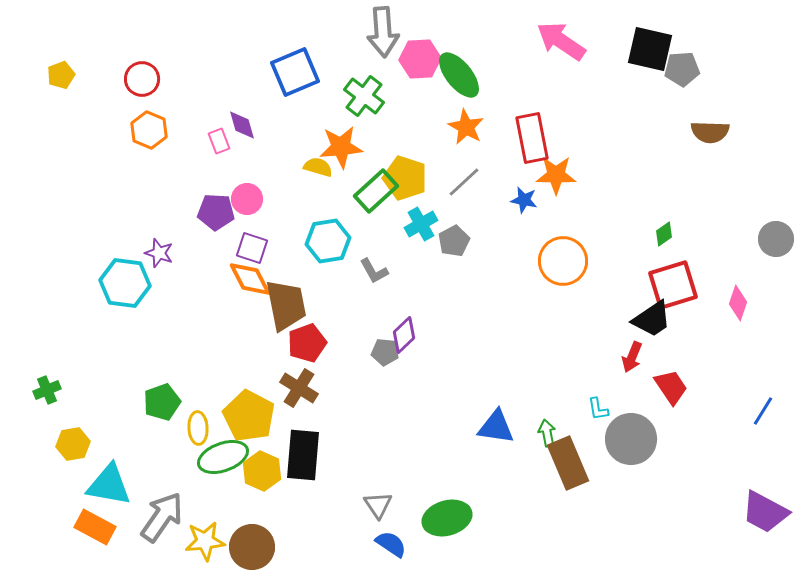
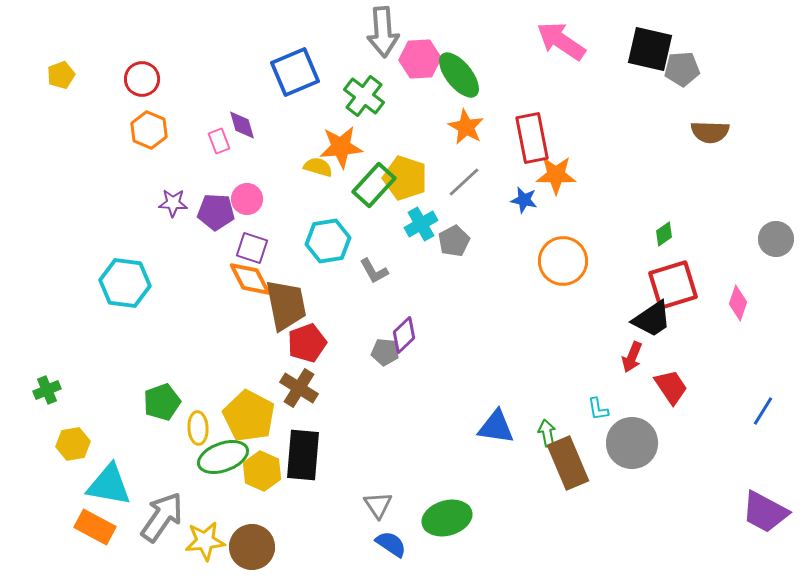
green rectangle at (376, 191): moved 2 px left, 6 px up; rotated 6 degrees counterclockwise
purple star at (159, 253): moved 14 px right, 50 px up; rotated 16 degrees counterclockwise
gray circle at (631, 439): moved 1 px right, 4 px down
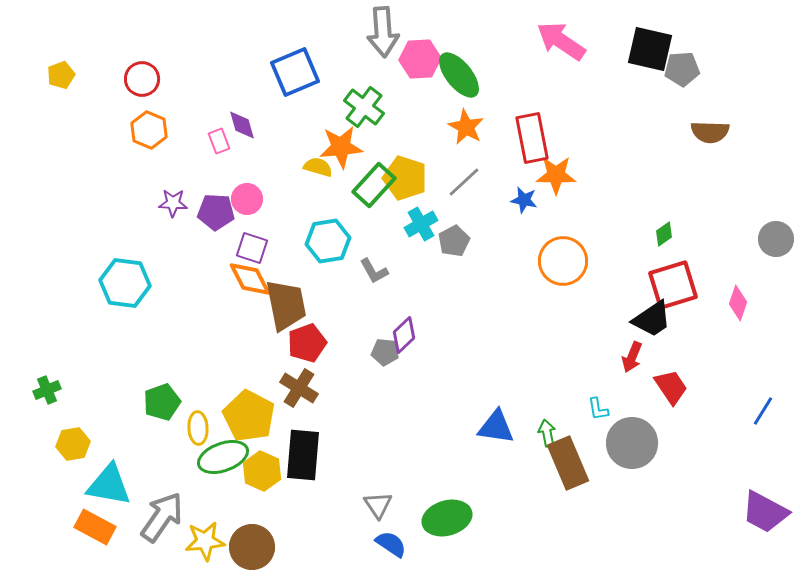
green cross at (364, 96): moved 11 px down
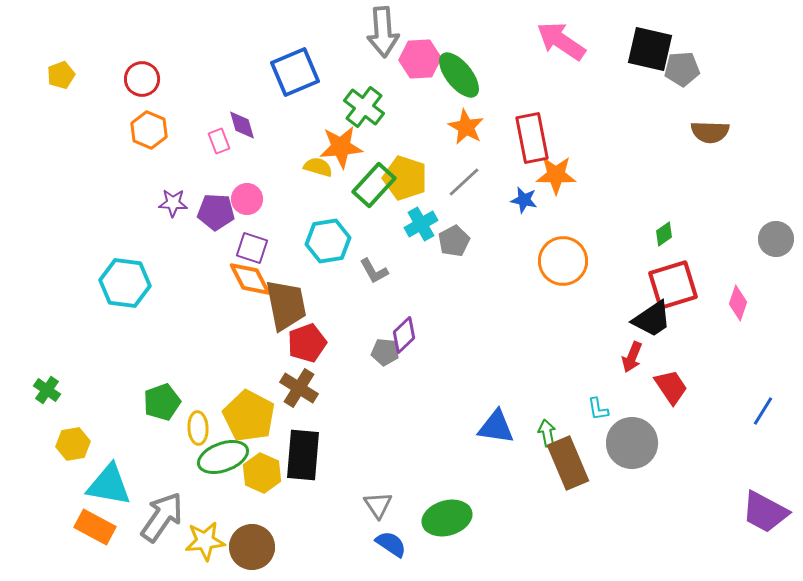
green cross at (47, 390): rotated 32 degrees counterclockwise
yellow hexagon at (262, 471): moved 2 px down
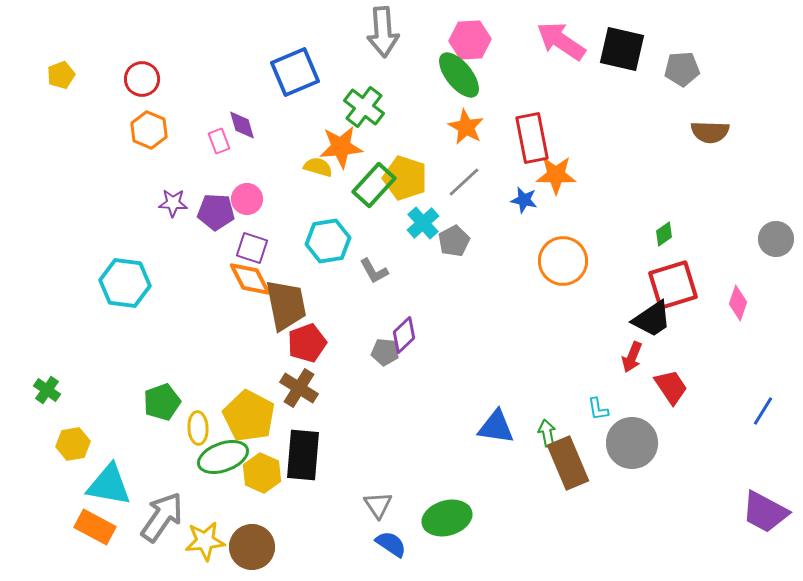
black square at (650, 49): moved 28 px left
pink hexagon at (420, 59): moved 50 px right, 19 px up
cyan cross at (421, 224): moved 2 px right, 1 px up; rotated 12 degrees counterclockwise
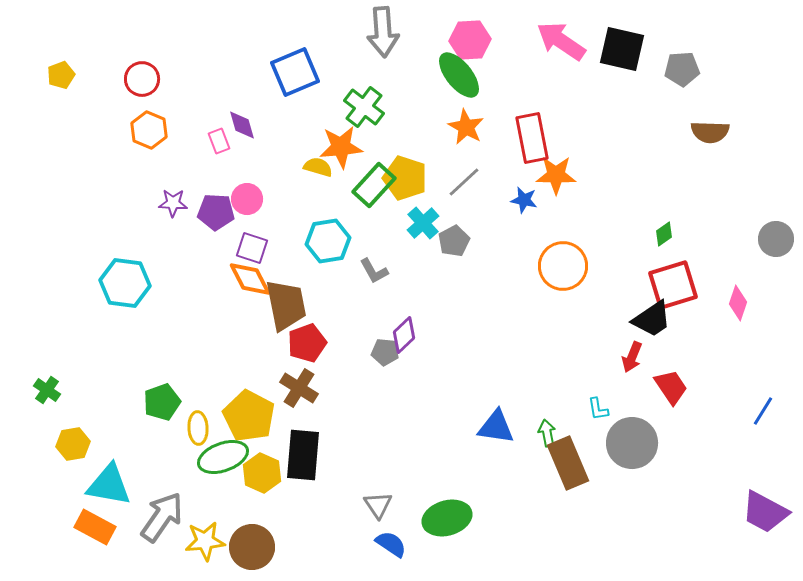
orange circle at (563, 261): moved 5 px down
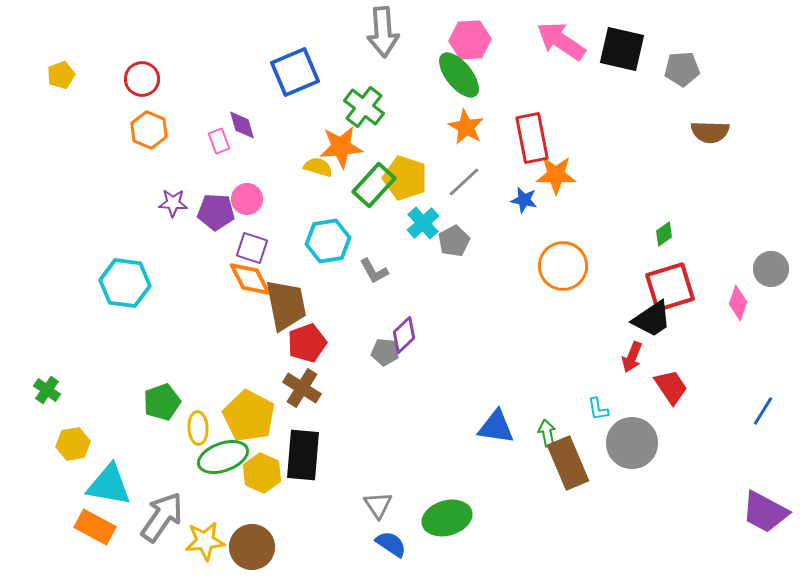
gray circle at (776, 239): moved 5 px left, 30 px down
red square at (673, 285): moved 3 px left, 2 px down
brown cross at (299, 388): moved 3 px right
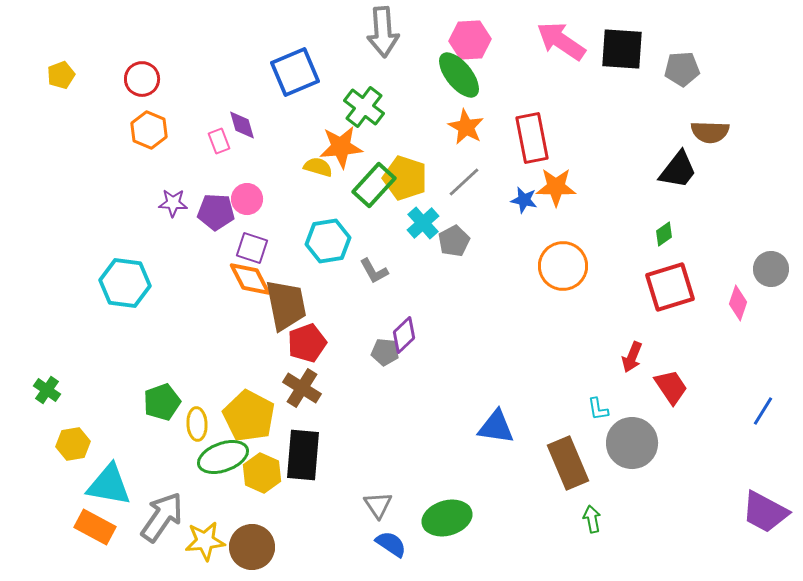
black square at (622, 49): rotated 9 degrees counterclockwise
orange star at (556, 175): moved 12 px down
black trapezoid at (652, 319): moved 26 px right, 149 px up; rotated 18 degrees counterclockwise
yellow ellipse at (198, 428): moved 1 px left, 4 px up
green arrow at (547, 433): moved 45 px right, 86 px down
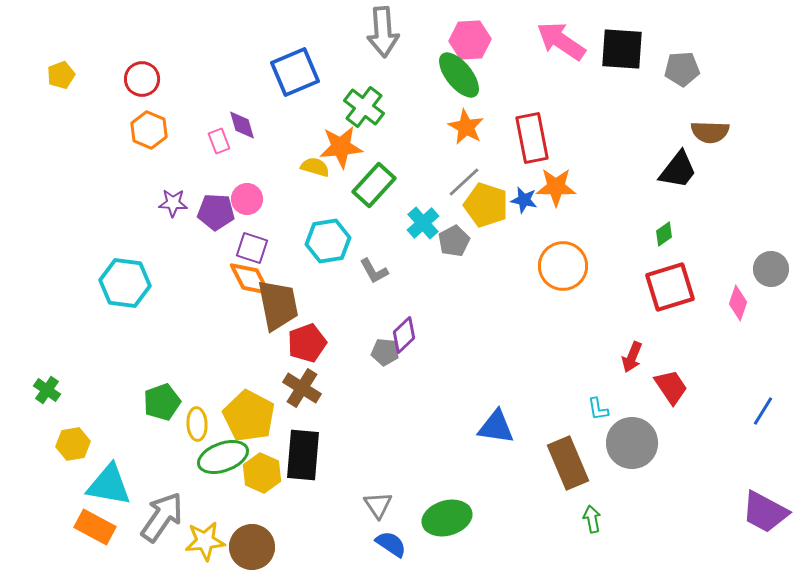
yellow semicircle at (318, 167): moved 3 px left
yellow pentagon at (405, 178): moved 81 px right, 27 px down
brown trapezoid at (286, 305): moved 8 px left
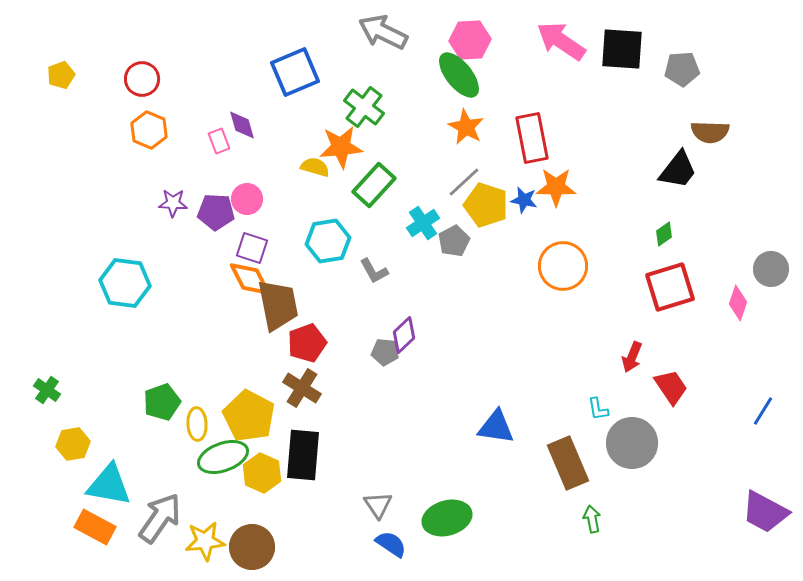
gray arrow at (383, 32): rotated 120 degrees clockwise
cyan cross at (423, 223): rotated 8 degrees clockwise
gray arrow at (162, 517): moved 2 px left, 1 px down
